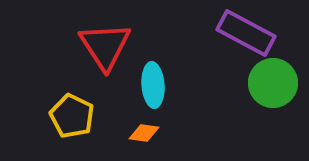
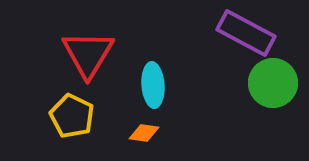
red triangle: moved 17 px left, 8 px down; rotated 4 degrees clockwise
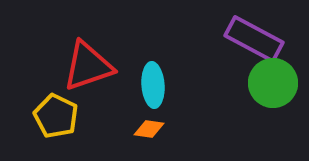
purple rectangle: moved 8 px right, 6 px down
red triangle: moved 12 px down; rotated 40 degrees clockwise
yellow pentagon: moved 16 px left
orange diamond: moved 5 px right, 4 px up
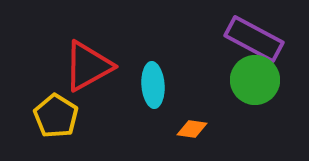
red triangle: rotated 10 degrees counterclockwise
green circle: moved 18 px left, 3 px up
yellow pentagon: rotated 6 degrees clockwise
orange diamond: moved 43 px right
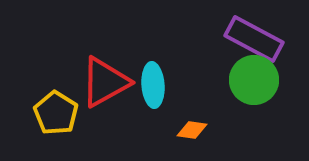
red triangle: moved 17 px right, 16 px down
green circle: moved 1 px left
yellow pentagon: moved 3 px up
orange diamond: moved 1 px down
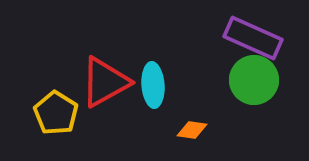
purple rectangle: moved 1 px left, 1 px up; rotated 4 degrees counterclockwise
